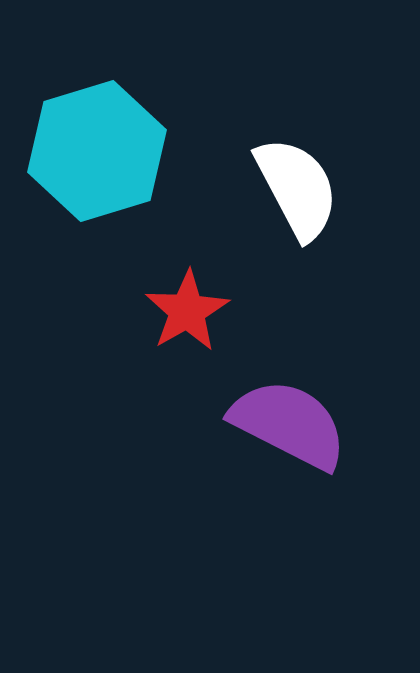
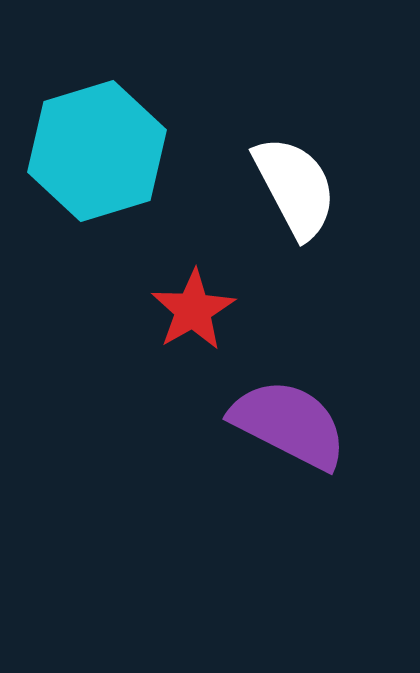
white semicircle: moved 2 px left, 1 px up
red star: moved 6 px right, 1 px up
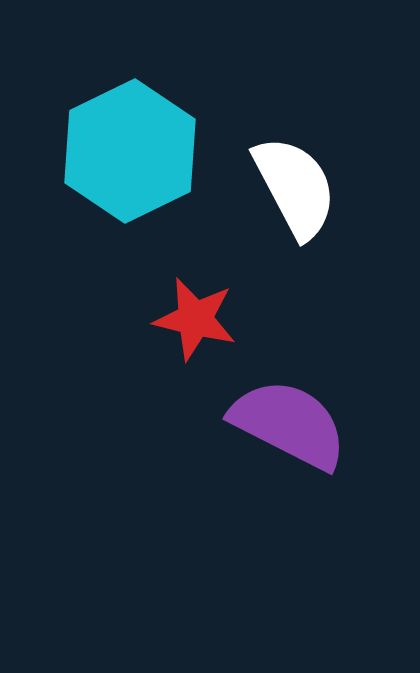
cyan hexagon: moved 33 px right; rotated 9 degrees counterclockwise
red star: moved 2 px right, 9 px down; rotated 28 degrees counterclockwise
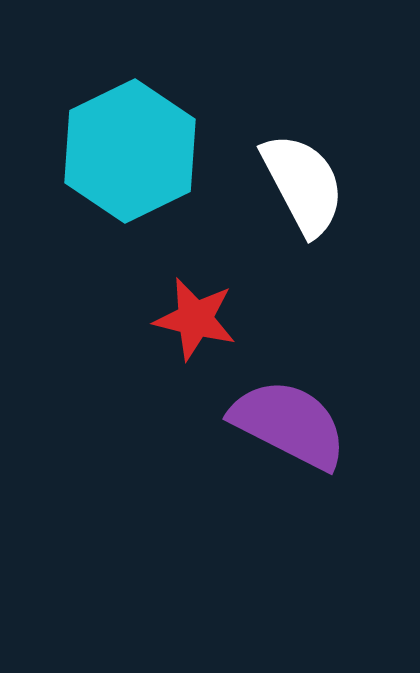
white semicircle: moved 8 px right, 3 px up
